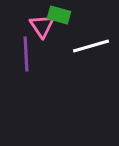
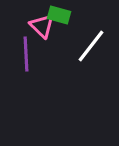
pink triangle: rotated 12 degrees counterclockwise
white line: rotated 36 degrees counterclockwise
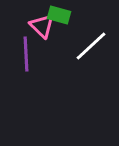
white line: rotated 9 degrees clockwise
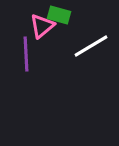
pink triangle: rotated 36 degrees clockwise
white line: rotated 12 degrees clockwise
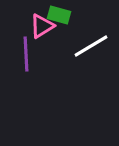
pink triangle: rotated 8 degrees clockwise
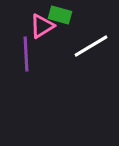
green rectangle: moved 1 px right
